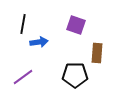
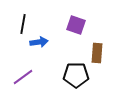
black pentagon: moved 1 px right
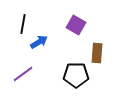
purple square: rotated 12 degrees clockwise
blue arrow: rotated 24 degrees counterclockwise
purple line: moved 3 px up
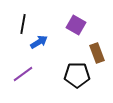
brown rectangle: rotated 24 degrees counterclockwise
black pentagon: moved 1 px right
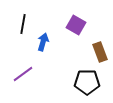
blue arrow: moved 4 px right; rotated 42 degrees counterclockwise
brown rectangle: moved 3 px right, 1 px up
black pentagon: moved 10 px right, 7 px down
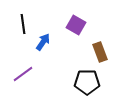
black line: rotated 18 degrees counterclockwise
blue arrow: rotated 18 degrees clockwise
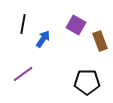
black line: rotated 18 degrees clockwise
blue arrow: moved 3 px up
brown rectangle: moved 11 px up
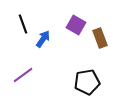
black line: rotated 30 degrees counterclockwise
brown rectangle: moved 3 px up
purple line: moved 1 px down
black pentagon: rotated 10 degrees counterclockwise
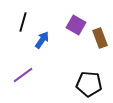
black line: moved 2 px up; rotated 36 degrees clockwise
blue arrow: moved 1 px left, 1 px down
black pentagon: moved 2 px right, 2 px down; rotated 15 degrees clockwise
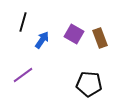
purple square: moved 2 px left, 9 px down
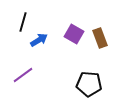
blue arrow: moved 3 px left; rotated 24 degrees clockwise
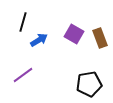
black pentagon: rotated 15 degrees counterclockwise
